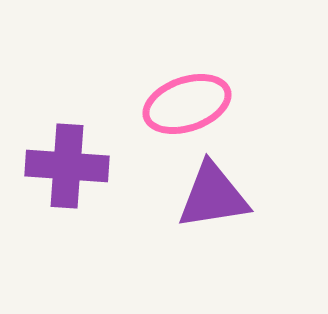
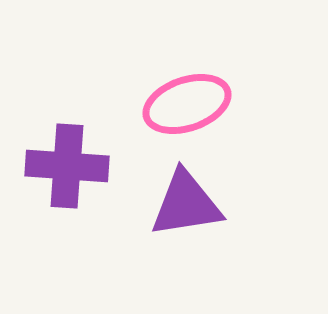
purple triangle: moved 27 px left, 8 px down
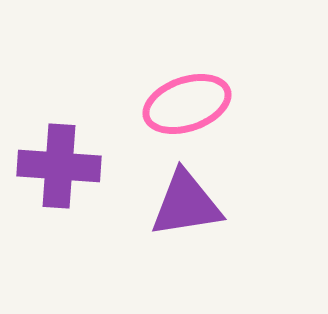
purple cross: moved 8 px left
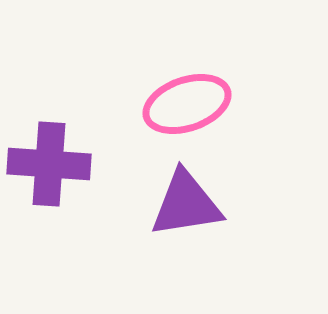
purple cross: moved 10 px left, 2 px up
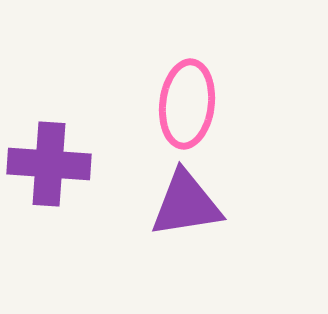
pink ellipse: rotated 64 degrees counterclockwise
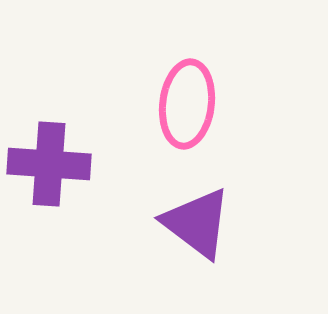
purple triangle: moved 11 px right, 19 px down; rotated 46 degrees clockwise
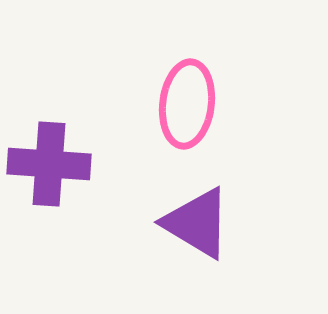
purple triangle: rotated 6 degrees counterclockwise
